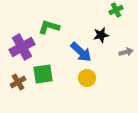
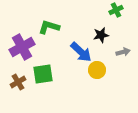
gray arrow: moved 3 px left
yellow circle: moved 10 px right, 8 px up
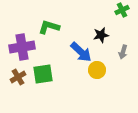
green cross: moved 6 px right
purple cross: rotated 20 degrees clockwise
gray arrow: rotated 120 degrees clockwise
brown cross: moved 5 px up
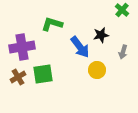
green cross: rotated 24 degrees counterclockwise
green L-shape: moved 3 px right, 3 px up
blue arrow: moved 1 px left, 5 px up; rotated 10 degrees clockwise
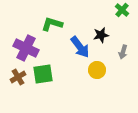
purple cross: moved 4 px right, 1 px down; rotated 35 degrees clockwise
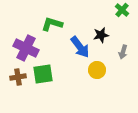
brown cross: rotated 21 degrees clockwise
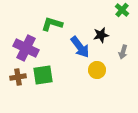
green square: moved 1 px down
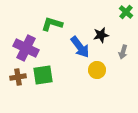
green cross: moved 4 px right, 2 px down
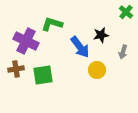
purple cross: moved 7 px up
brown cross: moved 2 px left, 8 px up
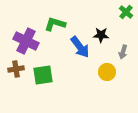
green L-shape: moved 3 px right
black star: rotated 14 degrees clockwise
yellow circle: moved 10 px right, 2 px down
